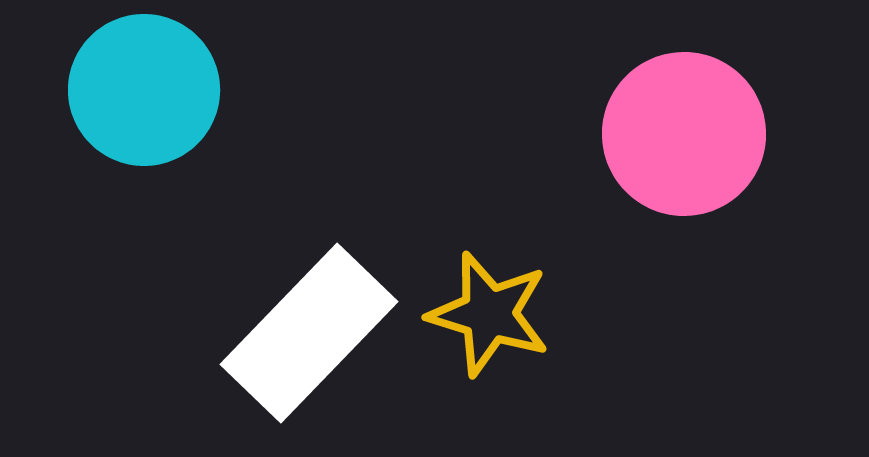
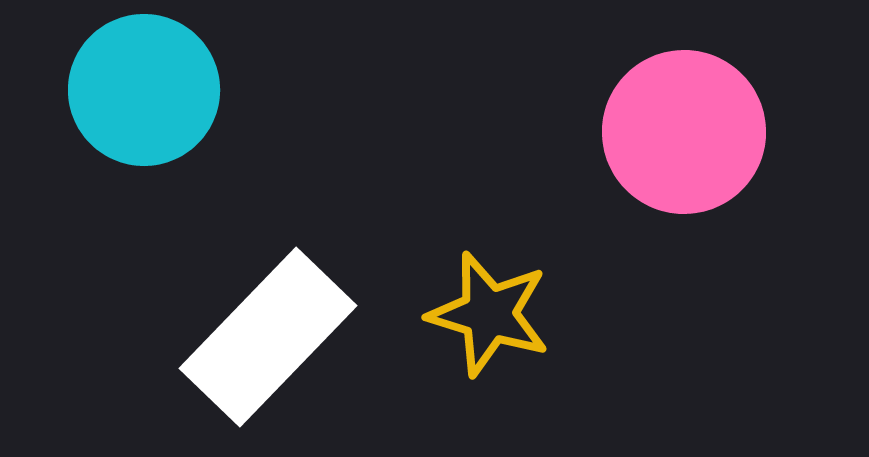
pink circle: moved 2 px up
white rectangle: moved 41 px left, 4 px down
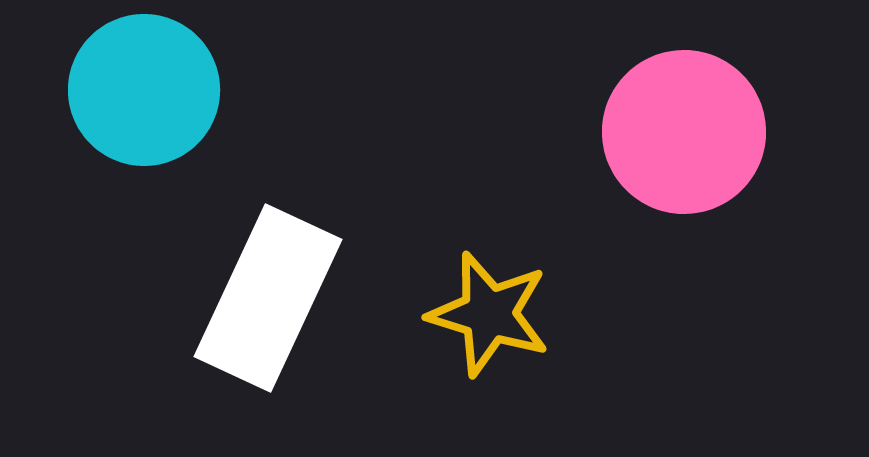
white rectangle: moved 39 px up; rotated 19 degrees counterclockwise
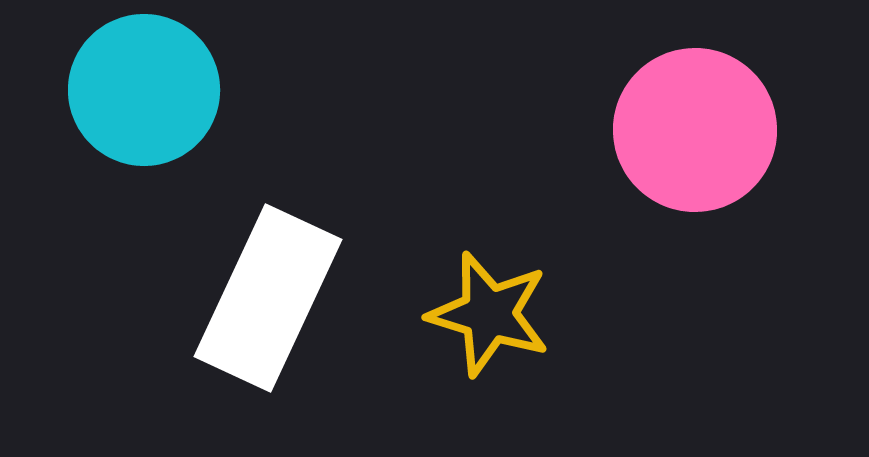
pink circle: moved 11 px right, 2 px up
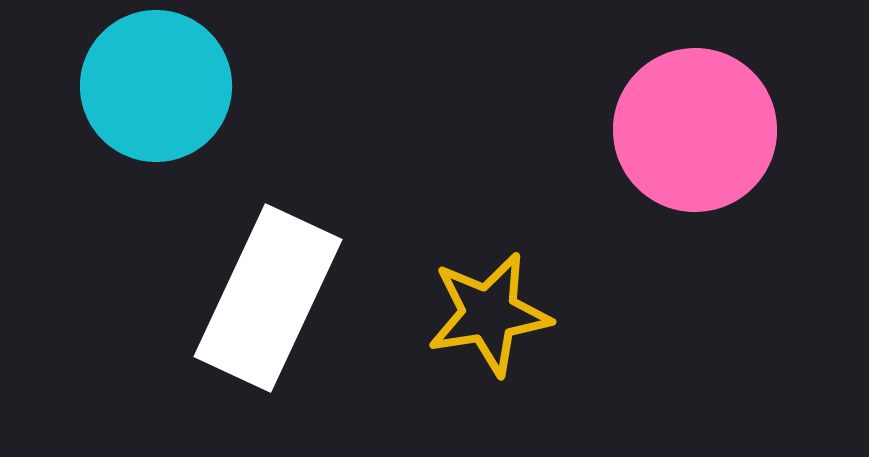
cyan circle: moved 12 px right, 4 px up
yellow star: rotated 26 degrees counterclockwise
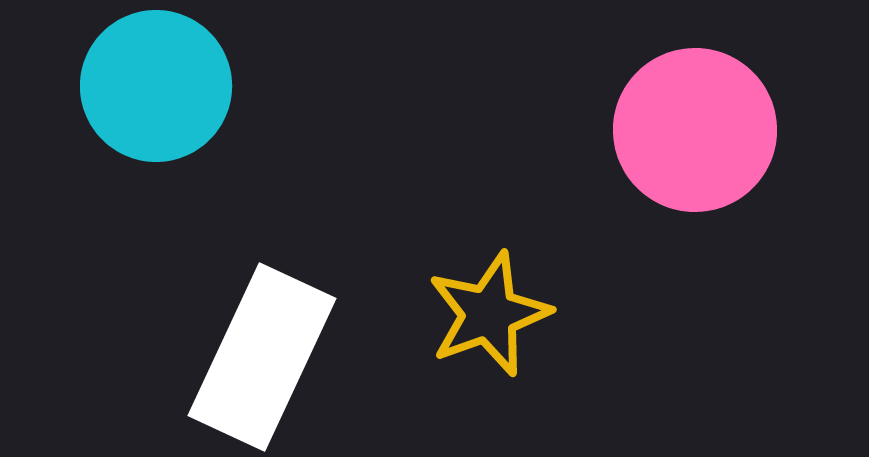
white rectangle: moved 6 px left, 59 px down
yellow star: rotated 11 degrees counterclockwise
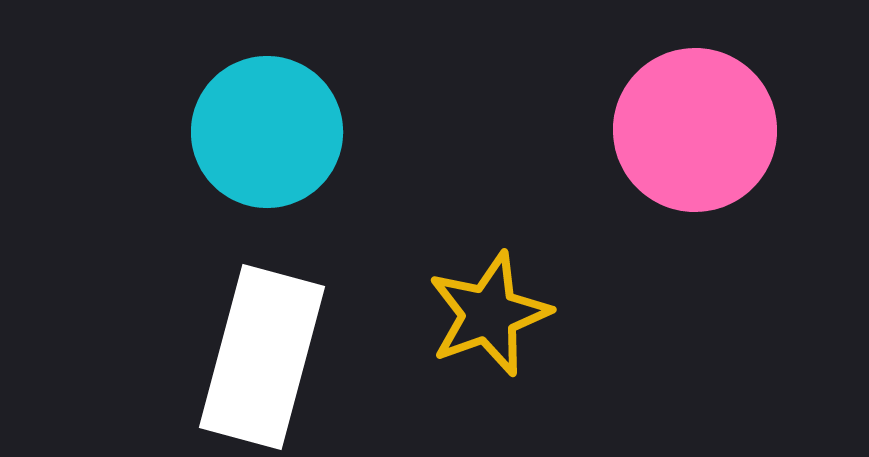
cyan circle: moved 111 px right, 46 px down
white rectangle: rotated 10 degrees counterclockwise
